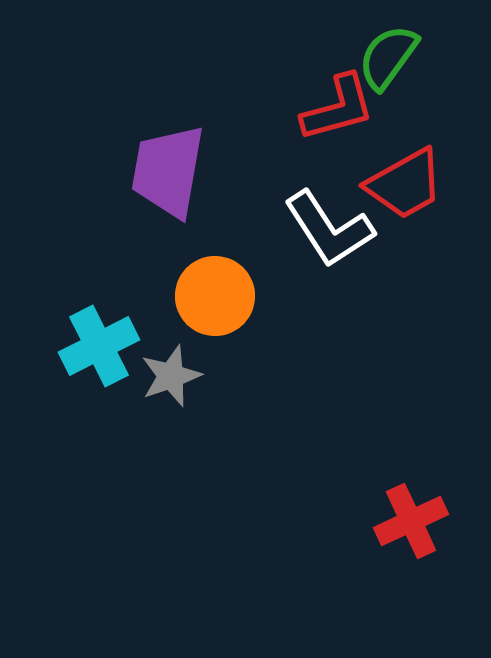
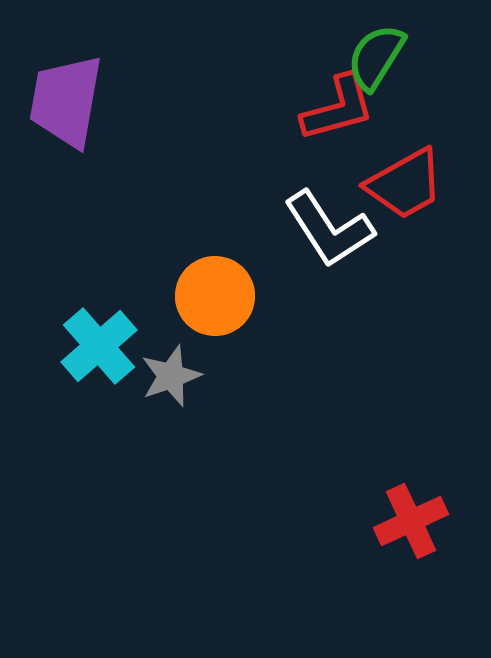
green semicircle: moved 12 px left; rotated 4 degrees counterclockwise
purple trapezoid: moved 102 px left, 70 px up
cyan cross: rotated 14 degrees counterclockwise
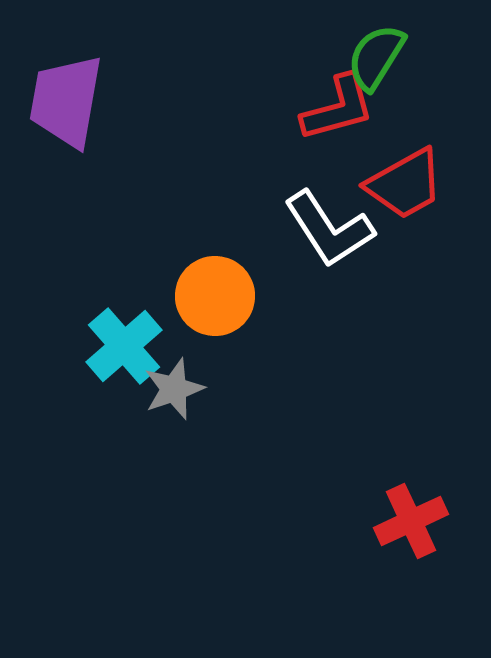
cyan cross: moved 25 px right
gray star: moved 3 px right, 13 px down
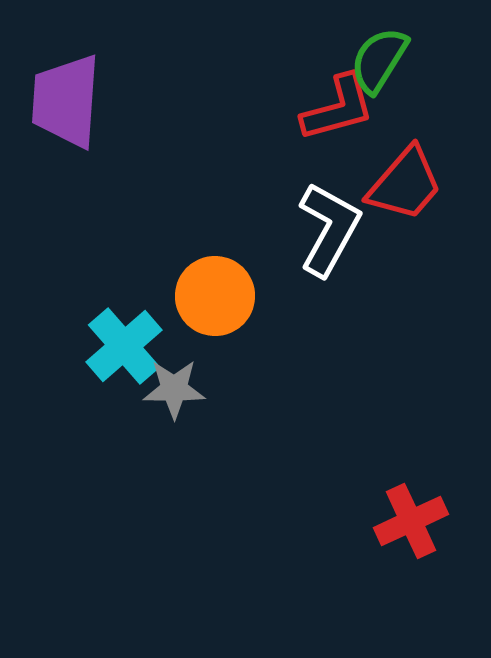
green semicircle: moved 3 px right, 3 px down
purple trapezoid: rotated 6 degrees counterclockwise
red trapezoid: rotated 20 degrees counterclockwise
white L-shape: rotated 118 degrees counterclockwise
gray star: rotated 20 degrees clockwise
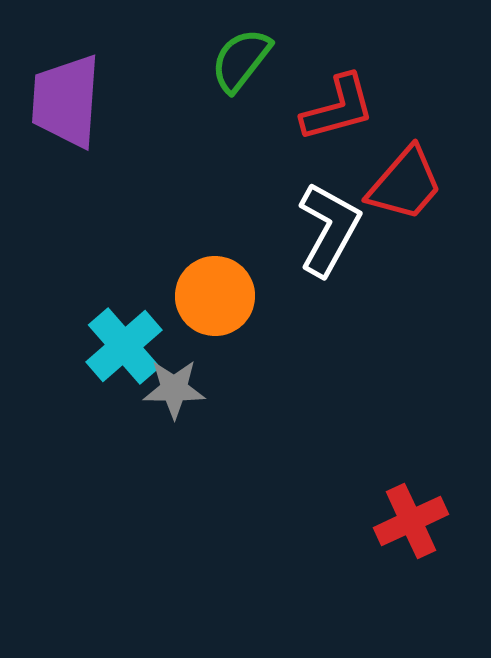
green semicircle: moved 138 px left; rotated 6 degrees clockwise
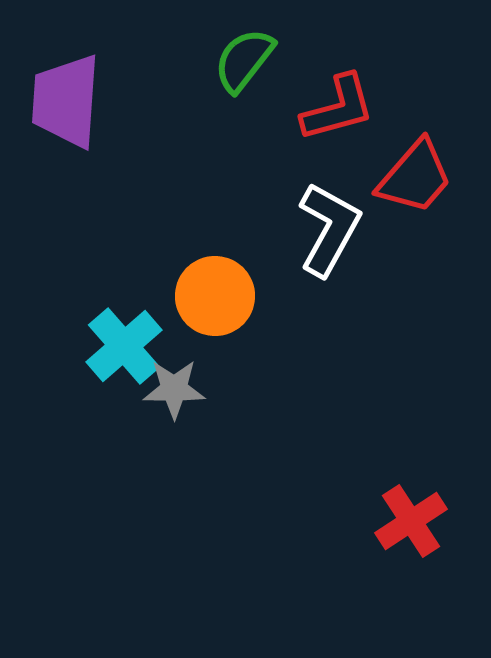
green semicircle: moved 3 px right
red trapezoid: moved 10 px right, 7 px up
red cross: rotated 8 degrees counterclockwise
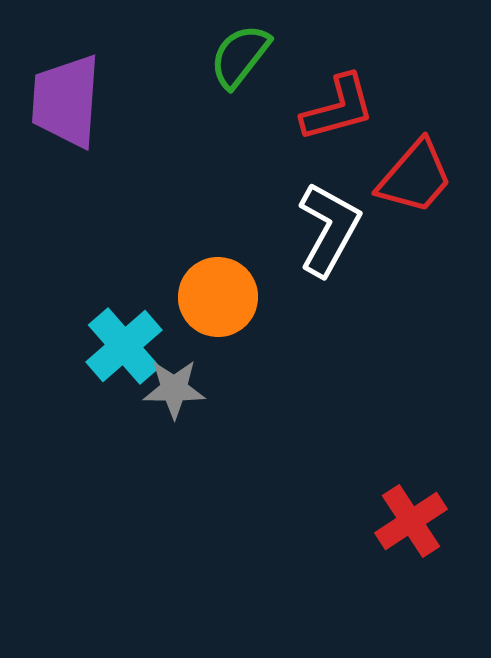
green semicircle: moved 4 px left, 4 px up
orange circle: moved 3 px right, 1 px down
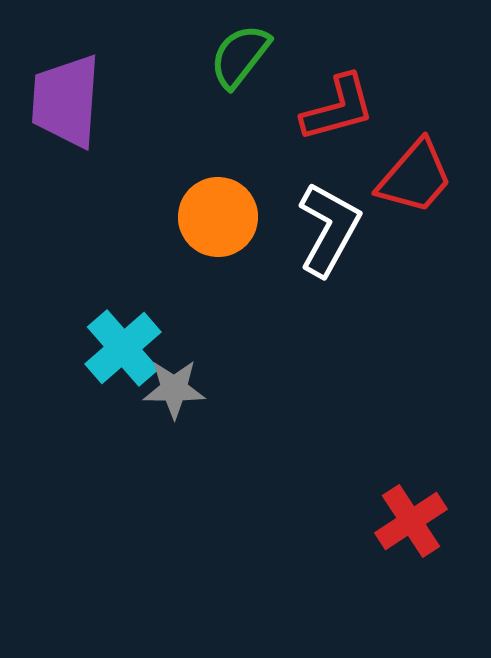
orange circle: moved 80 px up
cyan cross: moved 1 px left, 2 px down
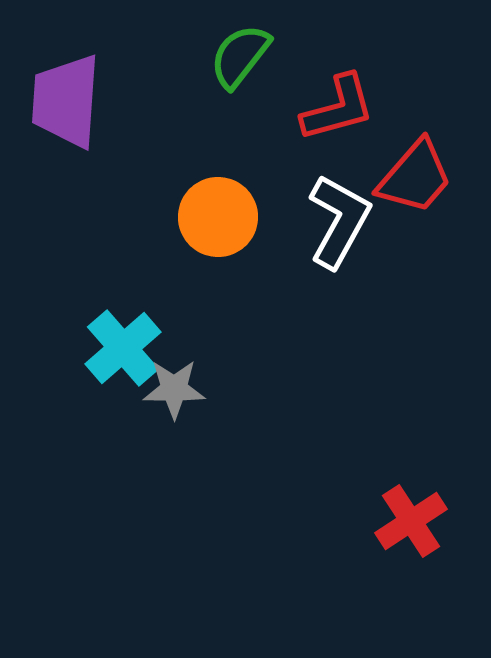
white L-shape: moved 10 px right, 8 px up
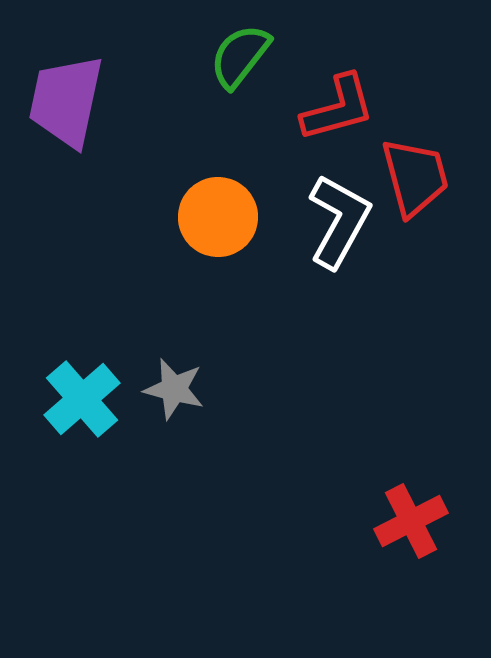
purple trapezoid: rotated 8 degrees clockwise
red trapezoid: rotated 56 degrees counterclockwise
cyan cross: moved 41 px left, 51 px down
gray star: rotated 14 degrees clockwise
red cross: rotated 6 degrees clockwise
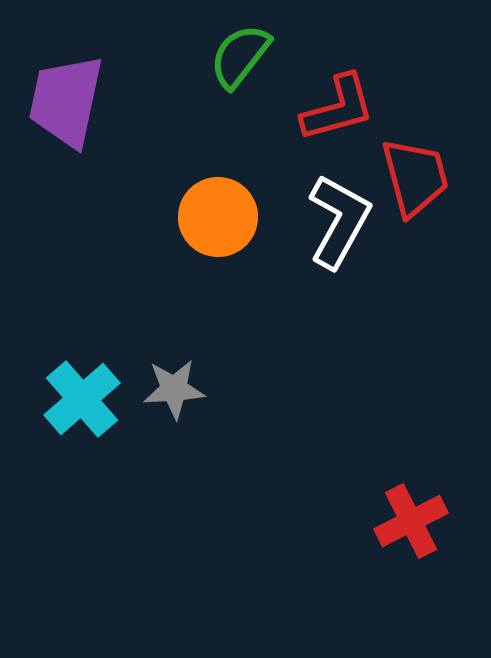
gray star: rotated 18 degrees counterclockwise
